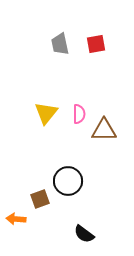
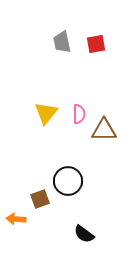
gray trapezoid: moved 2 px right, 2 px up
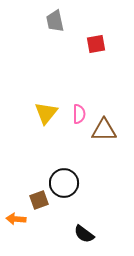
gray trapezoid: moved 7 px left, 21 px up
black circle: moved 4 px left, 2 px down
brown square: moved 1 px left, 1 px down
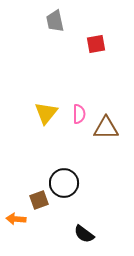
brown triangle: moved 2 px right, 2 px up
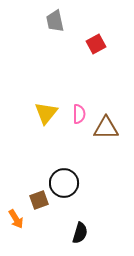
red square: rotated 18 degrees counterclockwise
orange arrow: rotated 126 degrees counterclockwise
black semicircle: moved 4 px left, 1 px up; rotated 110 degrees counterclockwise
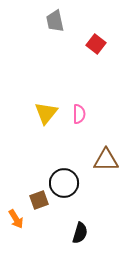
red square: rotated 24 degrees counterclockwise
brown triangle: moved 32 px down
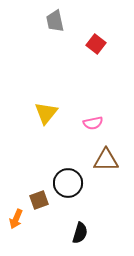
pink semicircle: moved 14 px right, 9 px down; rotated 78 degrees clockwise
black circle: moved 4 px right
orange arrow: rotated 54 degrees clockwise
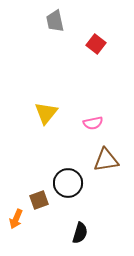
brown triangle: rotated 8 degrees counterclockwise
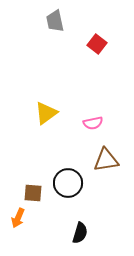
red square: moved 1 px right
yellow triangle: rotated 15 degrees clockwise
brown square: moved 6 px left, 7 px up; rotated 24 degrees clockwise
orange arrow: moved 2 px right, 1 px up
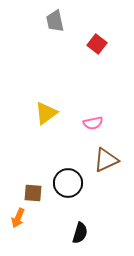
brown triangle: rotated 16 degrees counterclockwise
